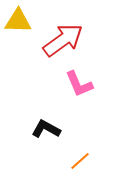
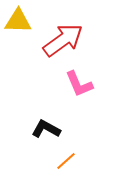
orange line: moved 14 px left
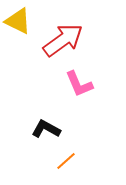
yellow triangle: rotated 24 degrees clockwise
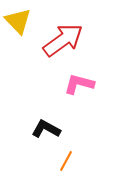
yellow triangle: rotated 20 degrees clockwise
pink L-shape: rotated 128 degrees clockwise
orange line: rotated 20 degrees counterclockwise
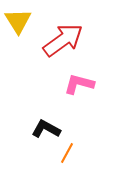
yellow triangle: rotated 12 degrees clockwise
orange line: moved 1 px right, 8 px up
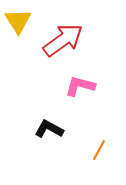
pink L-shape: moved 1 px right, 2 px down
black L-shape: moved 3 px right
orange line: moved 32 px right, 3 px up
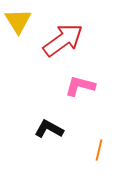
orange line: rotated 15 degrees counterclockwise
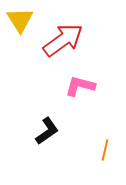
yellow triangle: moved 2 px right, 1 px up
black L-shape: moved 2 px left, 2 px down; rotated 116 degrees clockwise
orange line: moved 6 px right
